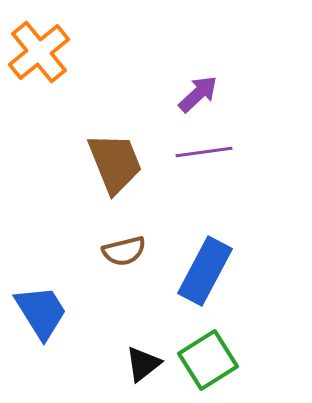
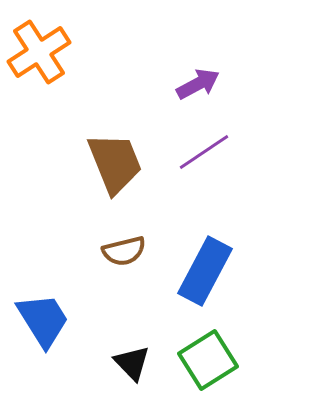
orange cross: rotated 6 degrees clockwise
purple arrow: moved 10 px up; rotated 15 degrees clockwise
purple line: rotated 26 degrees counterclockwise
blue trapezoid: moved 2 px right, 8 px down
black triangle: moved 11 px left, 1 px up; rotated 36 degrees counterclockwise
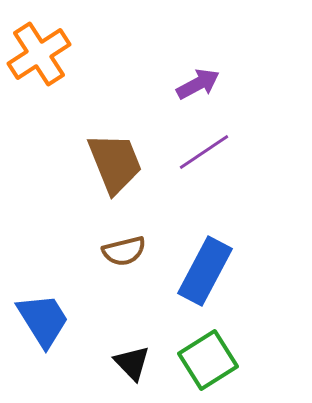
orange cross: moved 2 px down
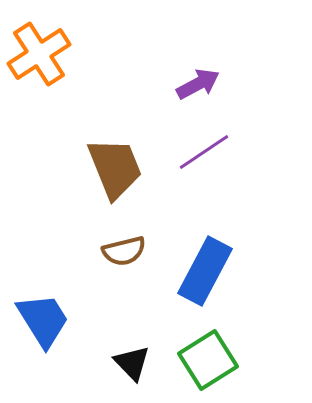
brown trapezoid: moved 5 px down
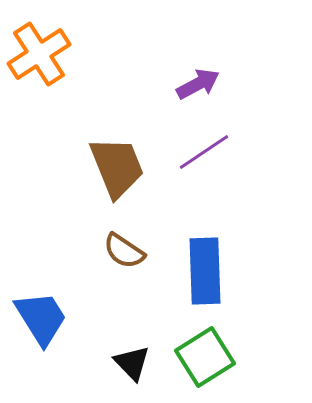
brown trapezoid: moved 2 px right, 1 px up
brown semicircle: rotated 48 degrees clockwise
blue rectangle: rotated 30 degrees counterclockwise
blue trapezoid: moved 2 px left, 2 px up
green square: moved 3 px left, 3 px up
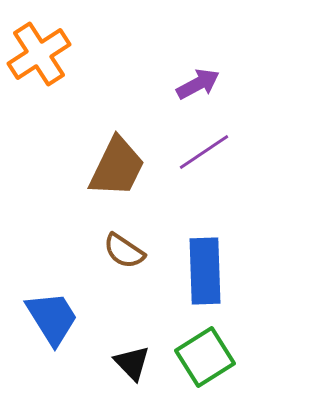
brown trapezoid: rotated 48 degrees clockwise
blue trapezoid: moved 11 px right
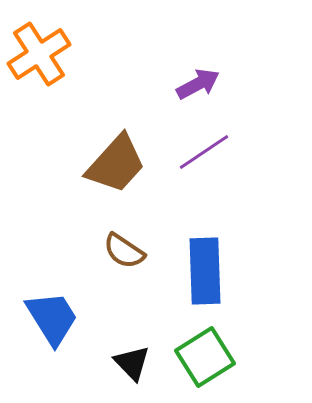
brown trapezoid: moved 1 px left, 3 px up; rotated 16 degrees clockwise
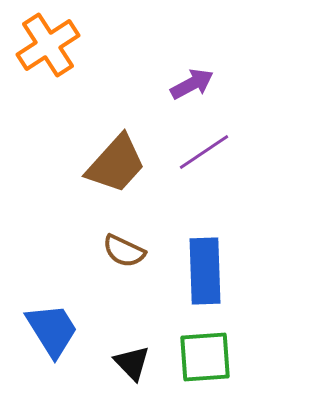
orange cross: moved 9 px right, 9 px up
purple arrow: moved 6 px left
brown semicircle: rotated 9 degrees counterclockwise
blue trapezoid: moved 12 px down
green square: rotated 28 degrees clockwise
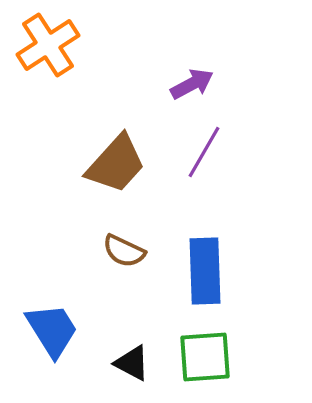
purple line: rotated 26 degrees counterclockwise
black triangle: rotated 18 degrees counterclockwise
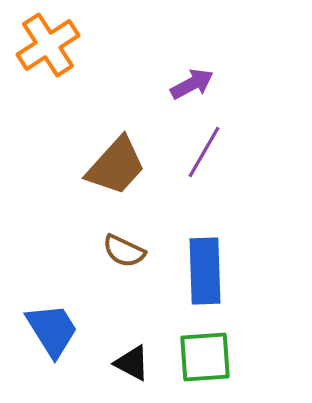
brown trapezoid: moved 2 px down
